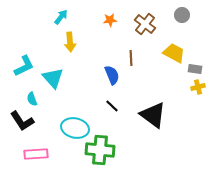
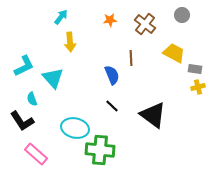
pink rectangle: rotated 45 degrees clockwise
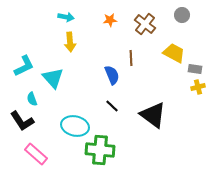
cyan arrow: moved 5 px right; rotated 63 degrees clockwise
cyan ellipse: moved 2 px up
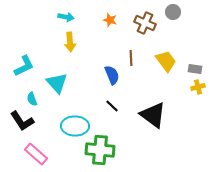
gray circle: moved 9 px left, 3 px up
orange star: rotated 24 degrees clockwise
brown cross: moved 1 px up; rotated 15 degrees counterclockwise
yellow trapezoid: moved 8 px left, 8 px down; rotated 25 degrees clockwise
cyan triangle: moved 4 px right, 5 px down
cyan ellipse: rotated 12 degrees counterclockwise
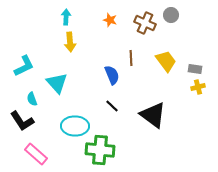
gray circle: moved 2 px left, 3 px down
cyan arrow: rotated 98 degrees counterclockwise
